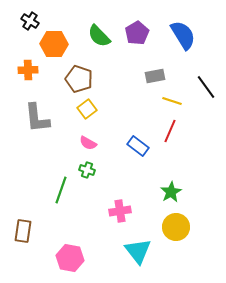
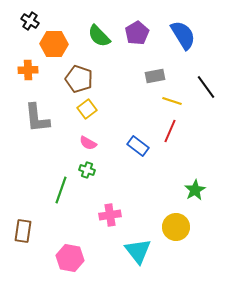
green star: moved 24 px right, 2 px up
pink cross: moved 10 px left, 4 px down
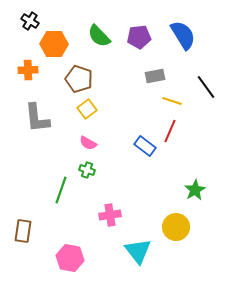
purple pentagon: moved 2 px right, 4 px down; rotated 25 degrees clockwise
blue rectangle: moved 7 px right
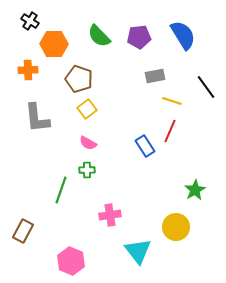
blue rectangle: rotated 20 degrees clockwise
green cross: rotated 21 degrees counterclockwise
brown rectangle: rotated 20 degrees clockwise
pink hexagon: moved 1 px right, 3 px down; rotated 12 degrees clockwise
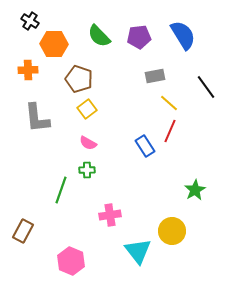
yellow line: moved 3 px left, 2 px down; rotated 24 degrees clockwise
yellow circle: moved 4 px left, 4 px down
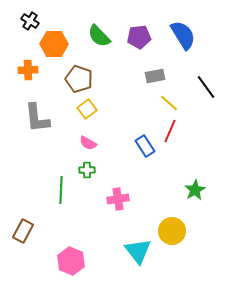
green line: rotated 16 degrees counterclockwise
pink cross: moved 8 px right, 16 px up
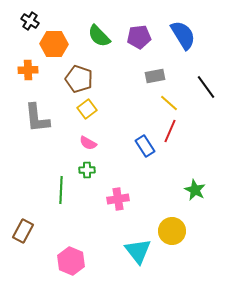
green star: rotated 15 degrees counterclockwise
